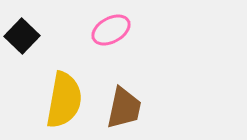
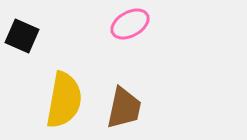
pink ellipse: moved 19 px right, 6 px up
black square: rotated 20 degrees counterclockwise
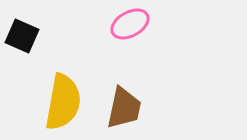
yellow semicircle: moved 1 px left, 2 px down
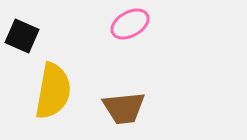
yellow semicircle: moved 10 px left, 11 px up
brown trapezoid: rotated 72 degrees clockwise
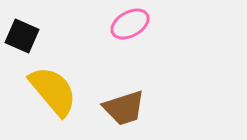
yellow semicircle: rotated 50 degrees counterclockwise
brown trapezoid: rotated 12 degrees counterclockwise
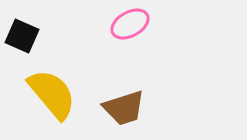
yellow semicircle: moved 1 px left, 3 px down
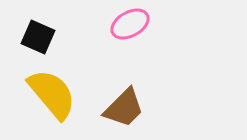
black square: moved 16 px right, 1 px down
brown trapezoid: rotated 27 degrees counterclockwise
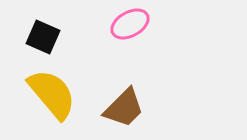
black square: moved 5 px right
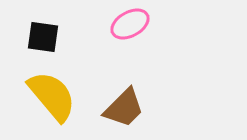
black square: rotated 16 degrees counterclockwise
yellow semicircle: moved 2 px down
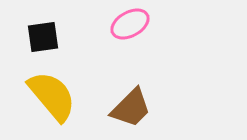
black square: rotated 16 degrees counterclockwise
brown trapezoid: moved 7 px right
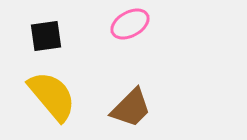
black square: moved 3 px right, 1 px up
